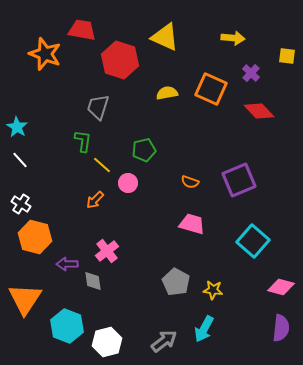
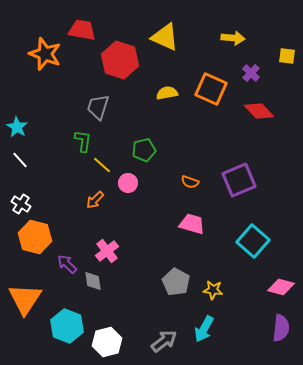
purple arrow: rotated 45 degrees clockwise
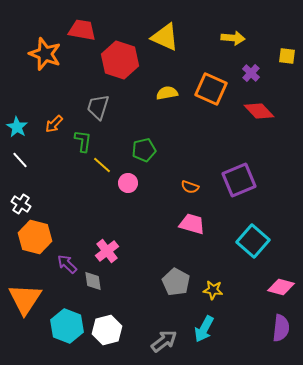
orange semicircle: moved 5 px down
orange arrow: moved 41 px left, 76 px up
white hexagon: moved 12 px up
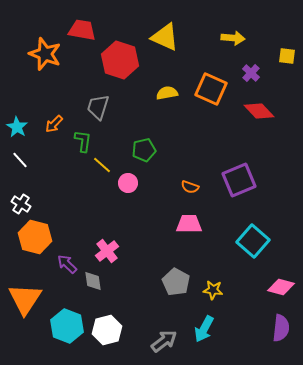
pink trapezoid: moved 3 px left; rotated 16 degrees counterclockwise
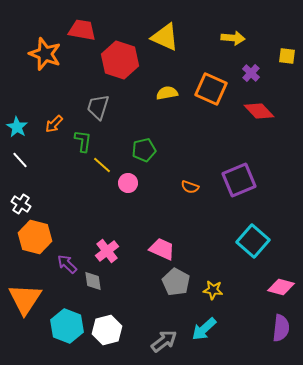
pink trapezoid: moved 27 px left, 25 px down; rotated 24 degrees clockwise
cyan arrow: rotated 20 degrees clockwise
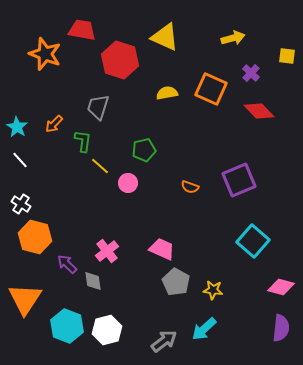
yellow arrow: rotated 20 degrees counterclockwise
yellow line: moved 2 px left, 1 px down
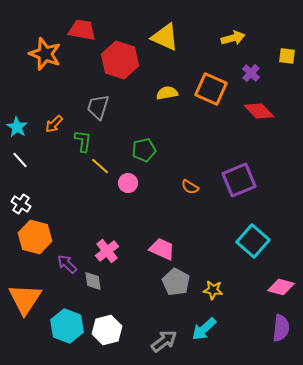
orange semicircle: rotated 12 degrees clockwise
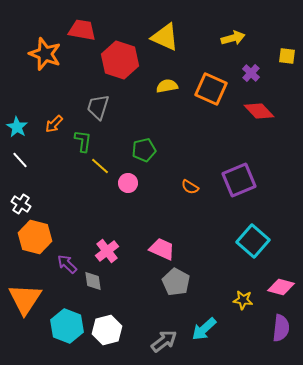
yellow semicircle: moved 7 px up
yellow star: moved 30 px right, 10 px down
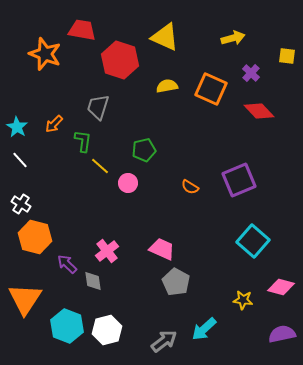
purple semicircle: moved 1 px right, 6 px down; rotated 108 degrees counterclockwise
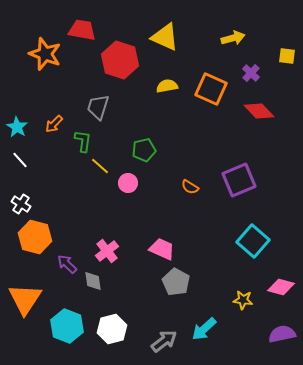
white hexagon: moved 5 px right, 1 px up
